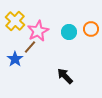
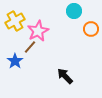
yellow cross: rotated 18 degrees clockwise
cyan circle: moved 5 px right, 21 px up
blue star: moved 2 px down
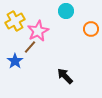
cyan circle: moved 8 px left
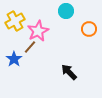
orange circle: moved 2 px left
blue star: moved 1 px left, 2 px up
black arrow: moved 4 px right, 4 px up
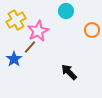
yellow cross: moved 1 px right, 1 px up
orange circle: moved 3 px right, 1 px down
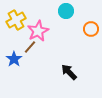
orange circle: moved 1 px left, 1 px up
